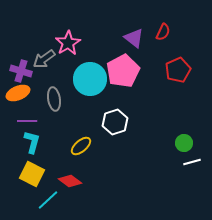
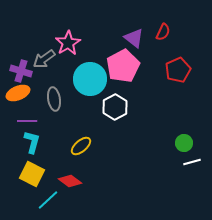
pink pentagon: moved 5 px up
white hexagon: moved 15 px up; rotated 10 degrees counterclockwise
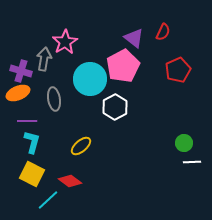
pink star: moved 3 px left, 1 px up
gray arrow: rotated 135 degrees clockwise
white line: rotated 12 degrees clockwise
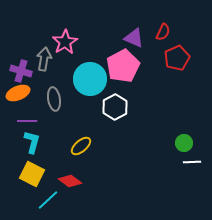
purple triangle: rotated 15 degrees counterclockwise
red pentagon: moved 1 px left, 12 px up
